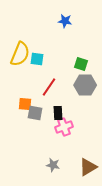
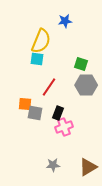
blue star: rotated 16 degrees counterclockwise
yellow semicircle: moved 21 px right, 13 px up
gray hexagon: moved 1 px right
black rectangle: rotated 24 degrees clockwise
gray star: rotated 16 degrees counterclockwise
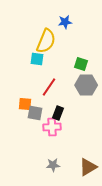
blue star: moved 1 px down
yellow semicircle: moved 5 px right
pink cross: moved 12 px left; rotated 18 degrees clockwise
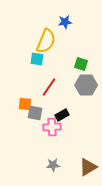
black rectangle: moved 4 px right, 2 px down; rotated 40 degrees clockwise
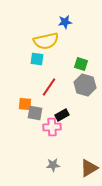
yellow semicircle: rotated 55 degrees clockwise
gray hexagon: moved 1 px left; rotated 15 degrees clockwise
brown triangle: moved 1 px right, 1 px down
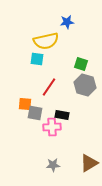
blue star: moved 2 px right
black rectangle: rotated 40 degrees clockwise
brown triangle: moved 5 px up
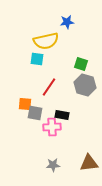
brown triangle: rotated 24 degrees clockwise
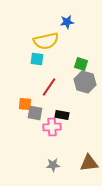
gray hexagon: moved 3 px up
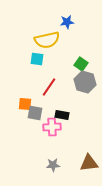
yellow semicircle: moved 1 px right, 1 px up
green square: rotated 16 degrees clockwise
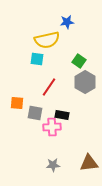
green square: moved 2 px left, 3 px up
gray hexagon: rotated 15 degrees clockwise
orange square: moved 8 px left, 1 px up
